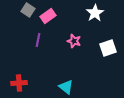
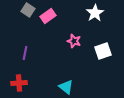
purple line: moved 13 px left, 13 px down
white square: moved 5 px left, 3 px down
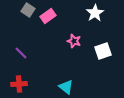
purple line: moved 4 px left; rotated 56 degrees counterclockwise
red cross: moved 1 px down
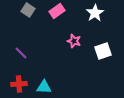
pink rectangle: moved 9 px right, 5 px up
cyan triangle: moved 22 px left; rotated 35 degrees counterclockwise
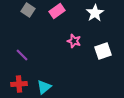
purple line: moved 1 px right, 2 px down
cyan triangle: rotated 42 degrees counterclockwise
